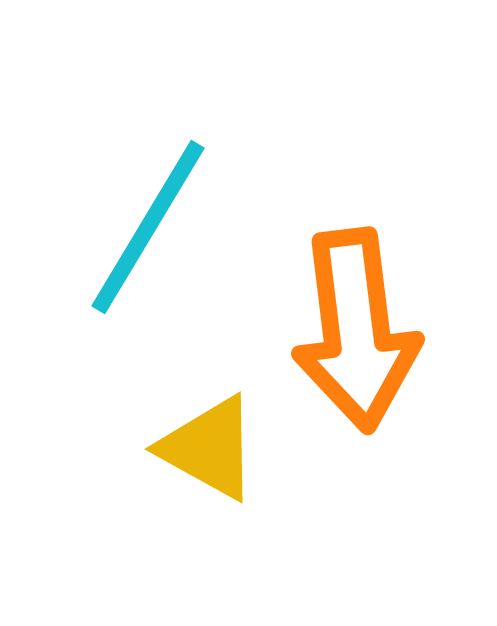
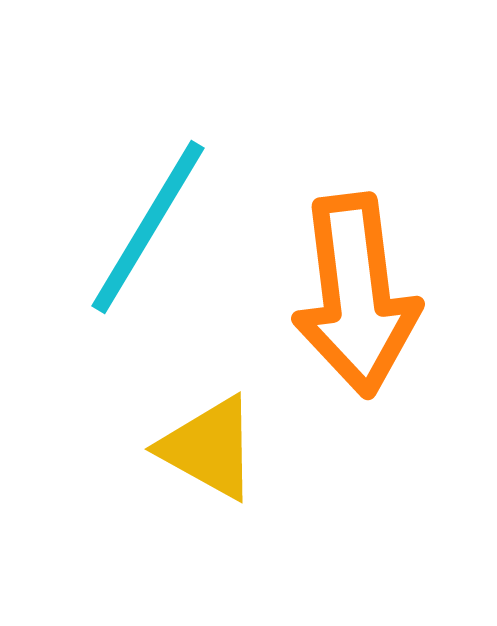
orange arrow: moved 35 px up
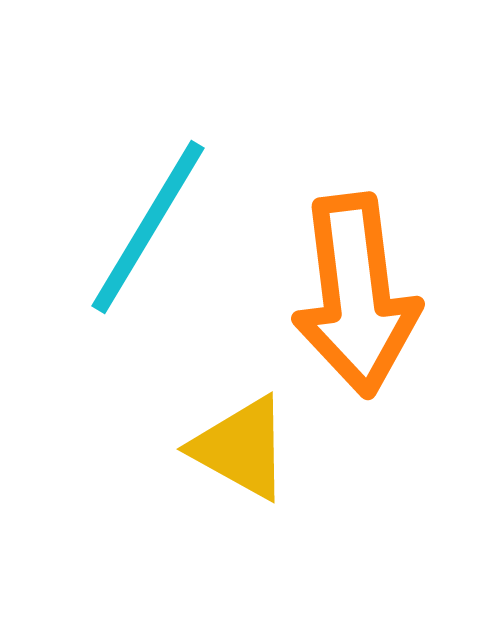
yellow triangle: moved 32 px right
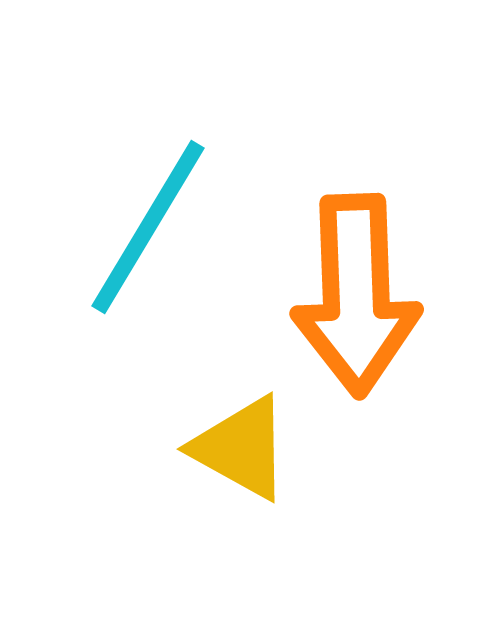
orange arrow: rotated 5 degrees clockwise
